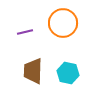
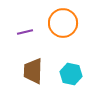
cyan hexagon: moved 3 px right, 1 px down
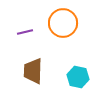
cyan hexagon: moved 7 px right, 3 px down
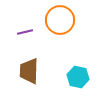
orange circle: moved 3 px left, 3 px up
brown trapezoid: moved 4 px left
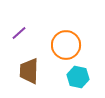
orange circle: moved 6 px right, 25 px down
purple line: moved 6 px left, 1 px down; rotated 28 degrees counterclockwise
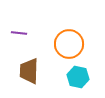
purple line: rotated 49 degrees clockwise
orange circle: moved 3 px right, 1 px up
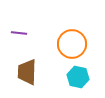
orange circle: moved 3 px right
brown trapezoid: moved 2 px left, 1 px down
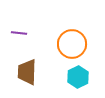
cyan hexagon: rotated 20 degrees clockwise
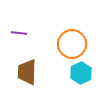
cyan hexagon: moved 3 px right, 4 px up
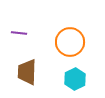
orange circle: moved 2 px left, 2 px up
cyan hexagon: moved 6 px left, 6 px down
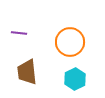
brown trapezoid: rotated 8 degrees counterclockwise
